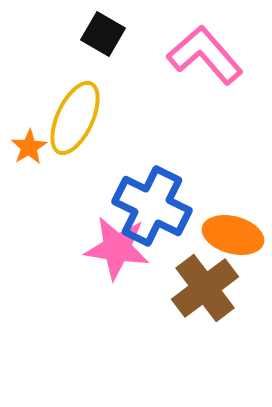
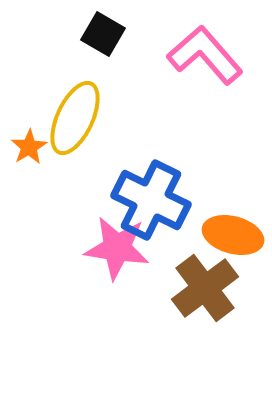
blue cross: moved 1 px left, 6 px up
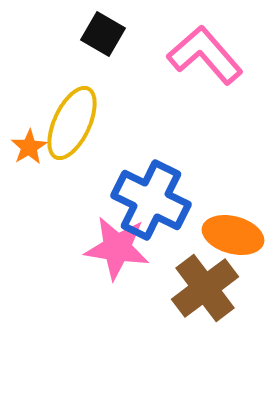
yellow ellipse: moved 3 px left, 5 px down
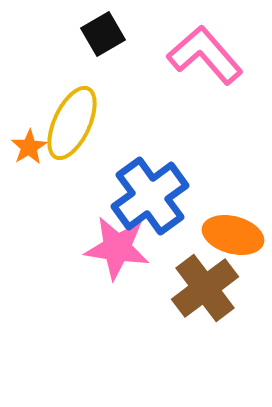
black square: rotated 30 degrees clockwise
blue cross: moved 1 px left, 4 px up; rotated 28 degrees clockwise
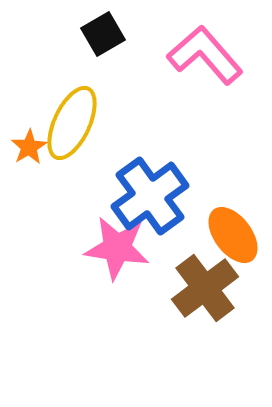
orange ellipse: rotated 38 degrees clockwise
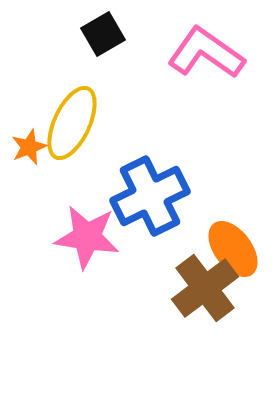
pink L-shape: moved 1 px right, 2 px up; rotated 14 degrees counterclockwise
orange star: rotated 9 degrees clockwise
blue cross: rotated 10 degrees clockwise
orange ellipse: moved 14 px down
pink star: moved 30 px left, 11 px up
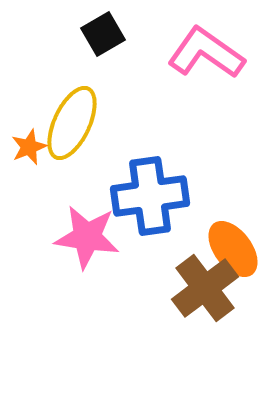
blue cross: rotated 18 degrees clockwise
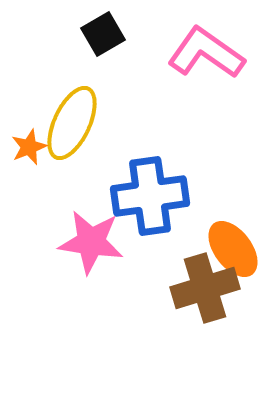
pink star: moved 4 px right, 5 px down
brown cross: rotated 20 degrees clockwise
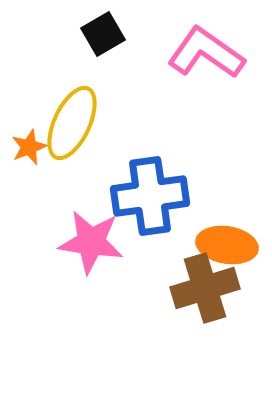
orange ellipse: moved 6 px left, 4 px up; rotated 44 degrees counterclockwise
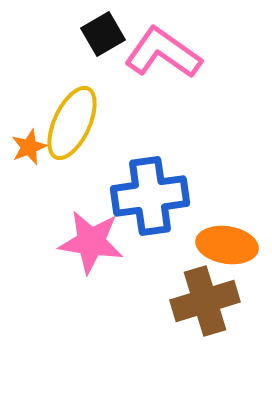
pink L-shape: moved 43 px left
brown cross: moved 13 px down
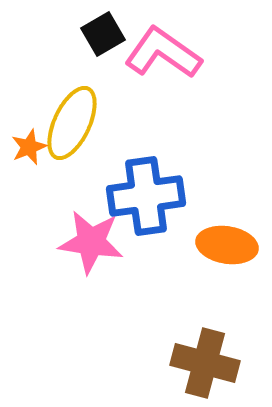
blue cross: moved 4 px left
brown cross: moved 62 px down; rotated 32 degrees clockwise
